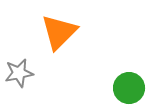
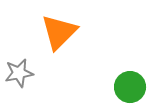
green circle: moved 1 px right, 1 px up
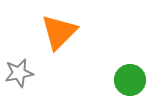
green circle: moved 7 px up
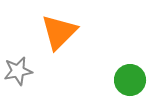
gray star: moved 1 px left, 2 px up
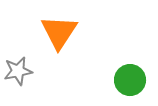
orange triangle: rotated 12 degrees counterclockwise
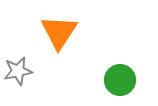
green circle: moved 10 px left
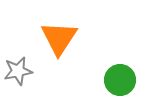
orange triangle: moved 6 px down
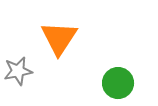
green circle: moved 2 px left, 3 px down
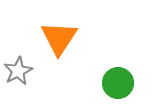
gray star: rotated 16 degrees counterclockwise
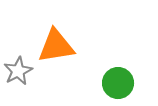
orange triangle: moved 3 px left, 8 px down; rotated 48 degrees clockwise
